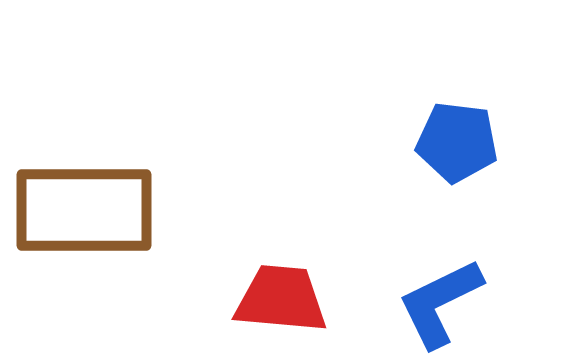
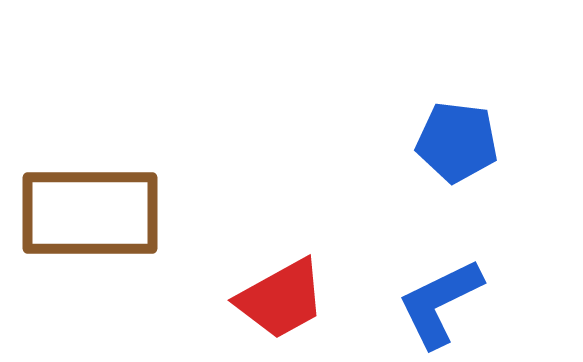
brown rectangle: moved 6 px right, 3 px down
red trapezoid: rotated 146 degrees clockwise
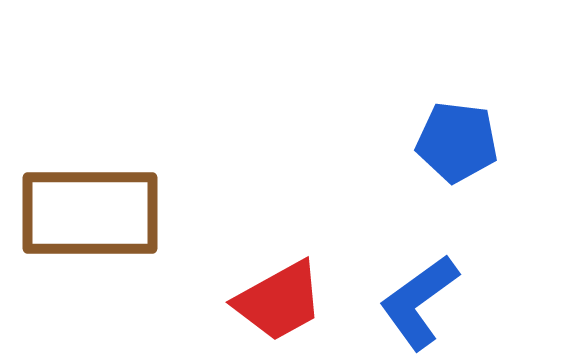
red trapezoid: moved 2 px left, 2 px down
blue L-shape: moved 21 px left, 1 px up; rotated 10 degrees counterclockwise
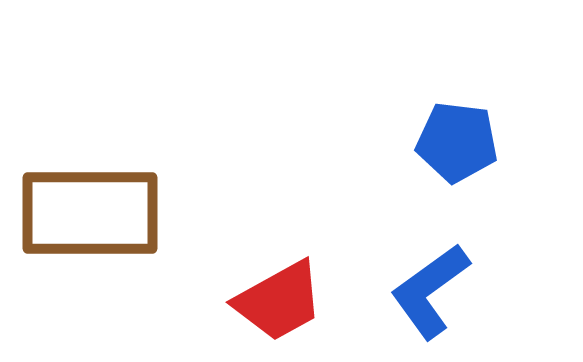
blue L-shape: moved 11 px right, 11 px up
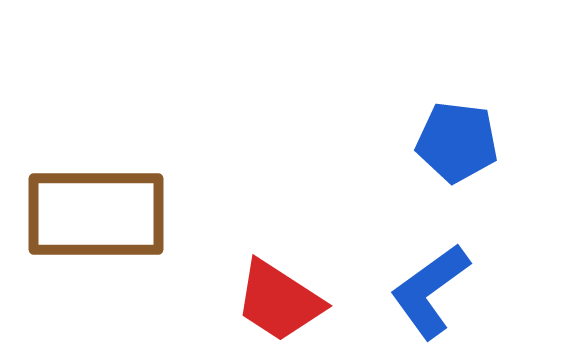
brown rectangle: moved 6 px right, 1 px down
red trapezoid: rotated 62 degrees clockwise
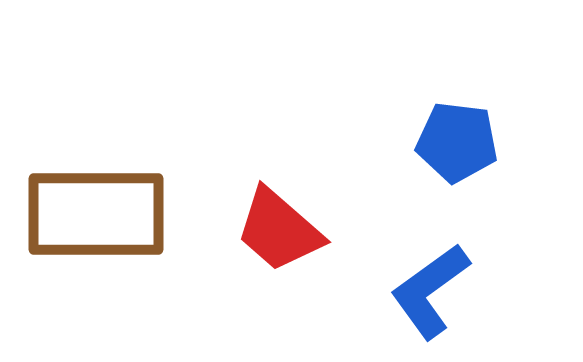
red trapezoid: moved 71 px up; rotated 8 degrees clockwise
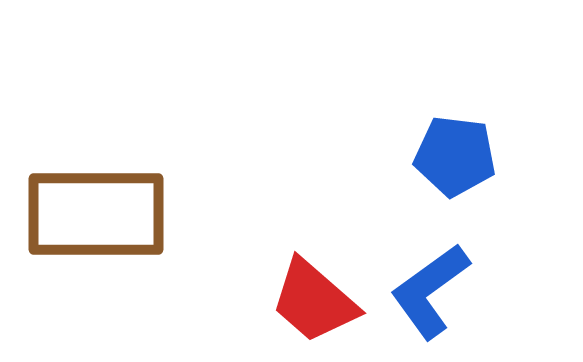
blue pentagon: moved 2 px left, 14 px down
red trapezoid: moved 35 px right, 71 px down
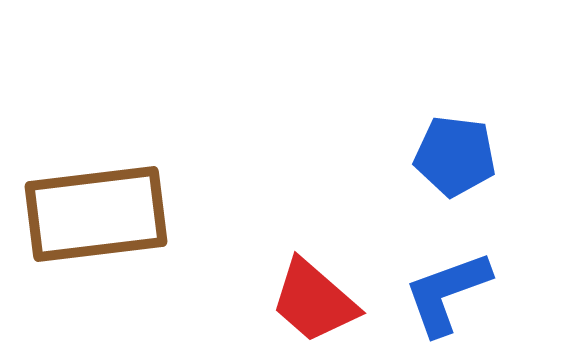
brown rectangle: rotated 7 degrees counterclockwise
blue L-shape: moved 17 px right, 2 px down; rotated 16 degrees clockwise
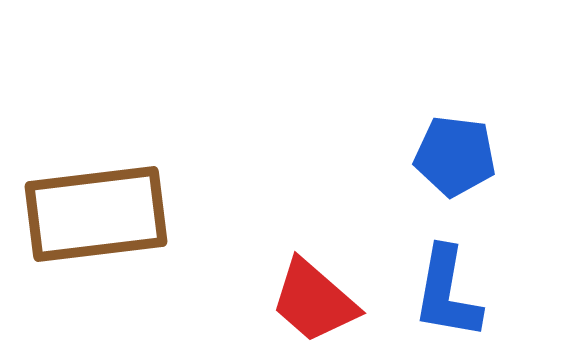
blue L-shape: rotated 60 degrees counterclockwise
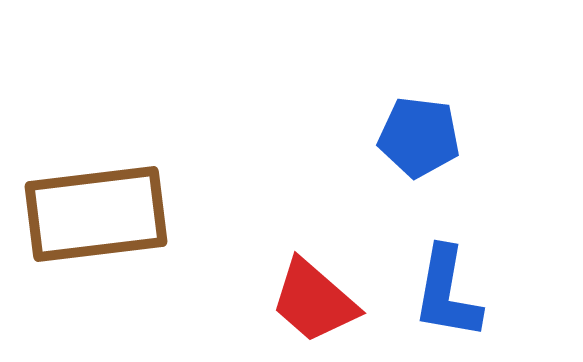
blue pentagon: moved 36 px left, 19 px up
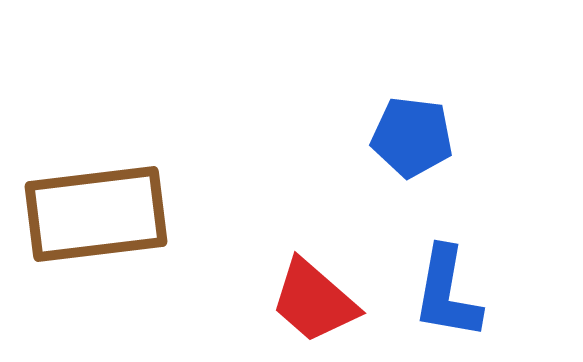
blue pentagon: moved 7 px left
